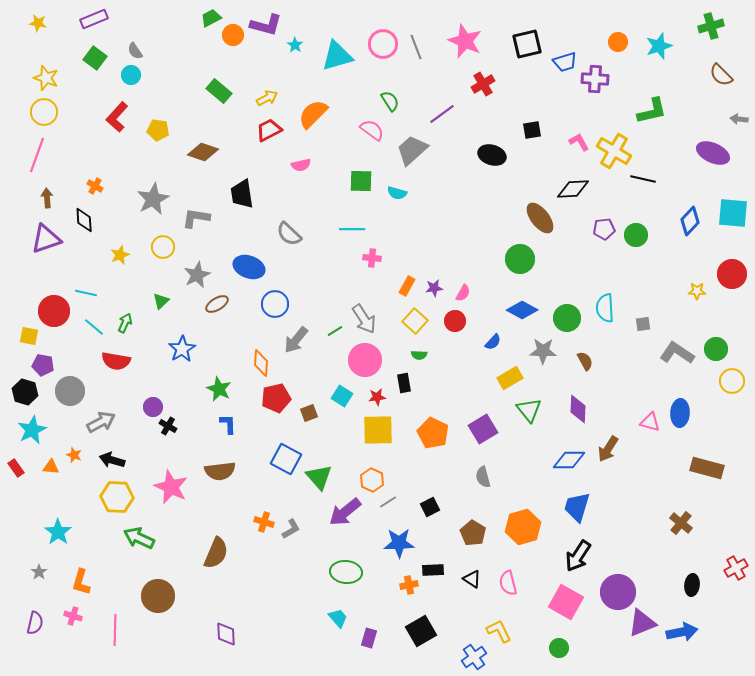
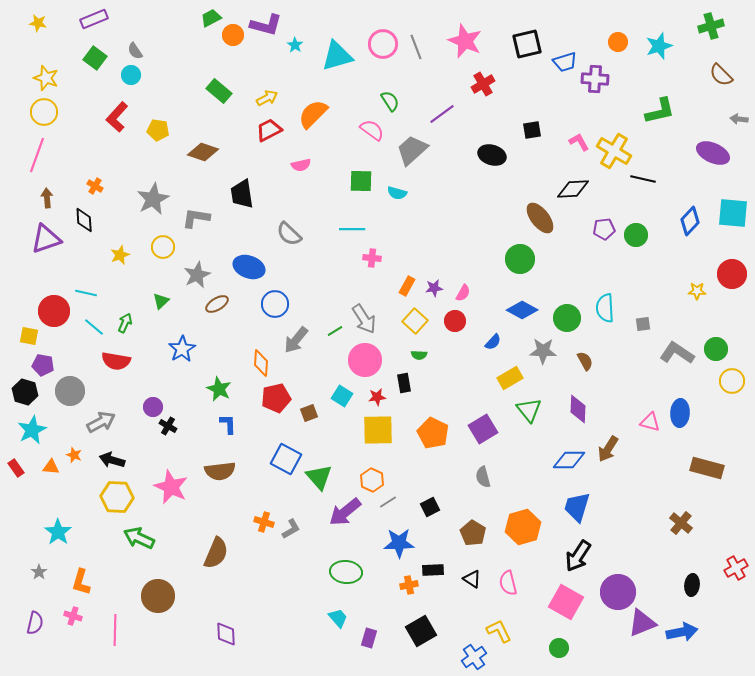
green L-shape at (652, 111): moved 8 px right
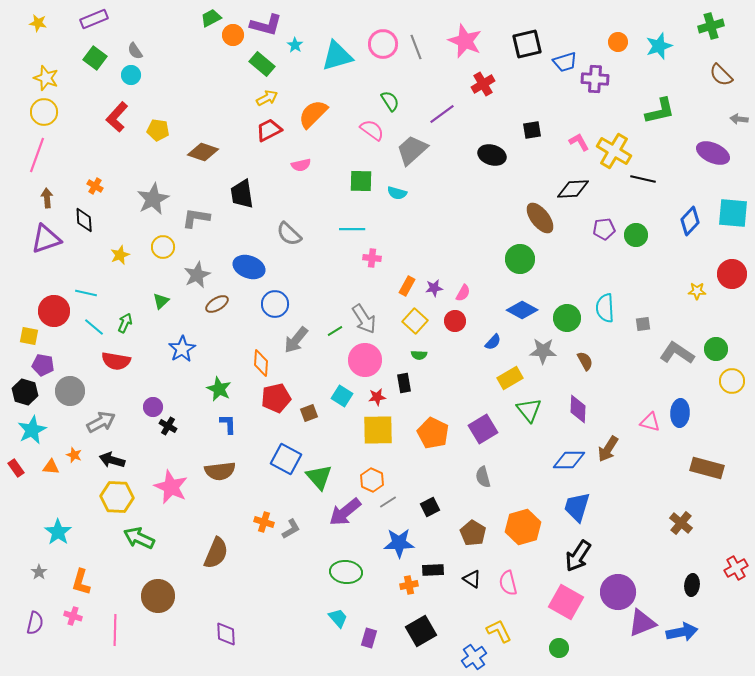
green rectangle at (219, 91): moved 43 px right, 27 px up
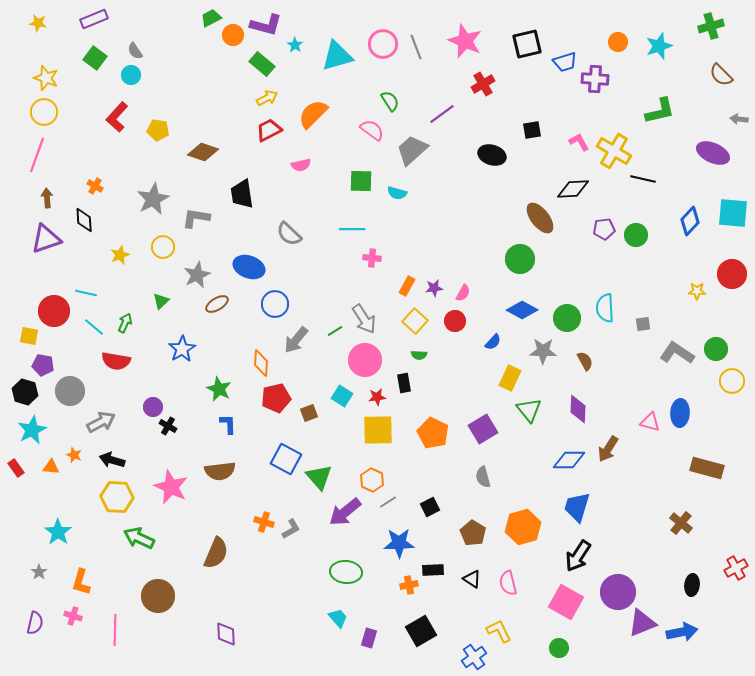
yellow rectangle at (510, 378): rotated 35 degrees counterclockwise
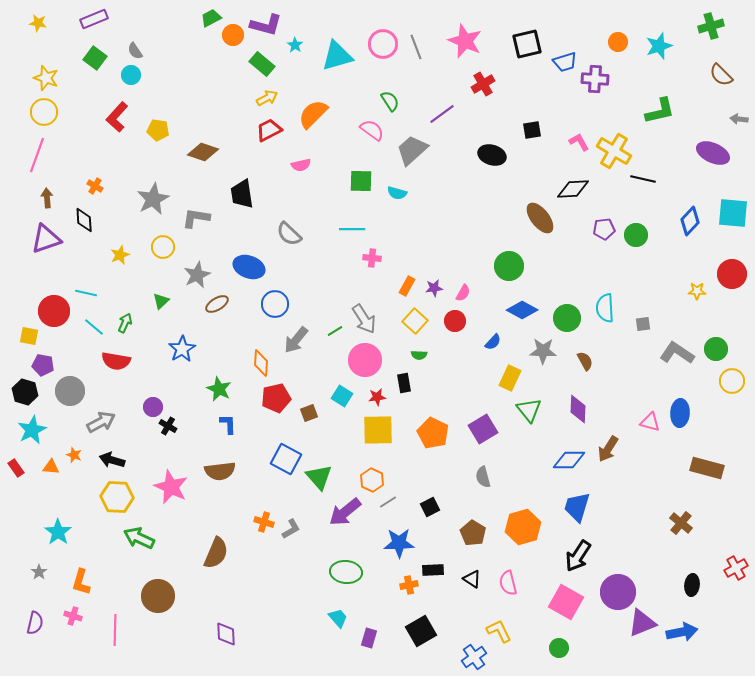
green circle at (520, 259): moved 11 px left, 7 px down
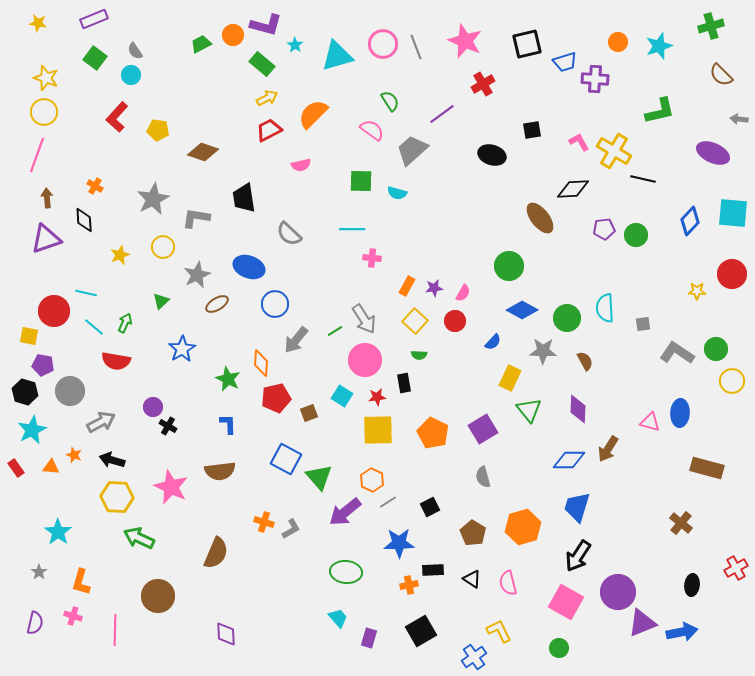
green trapezoid at (211, 18): moved 10 px left, 26 px down
black trapezoid at (242, 194): moved 2 px right, 4 px down
green star at (219, 389): moved 9 px right, 10 px up
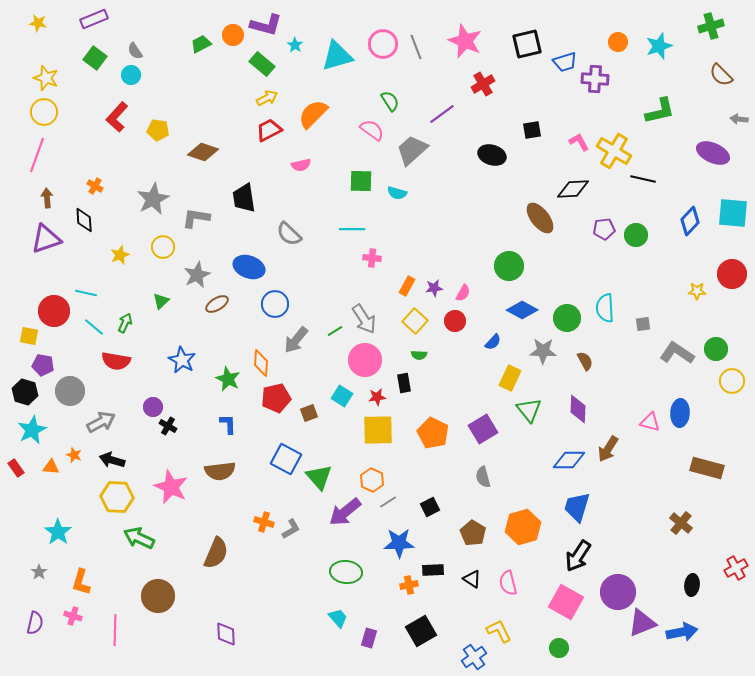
blue star at (182, 349): moved 11 px down; rotated 12 degrees counterclockwise
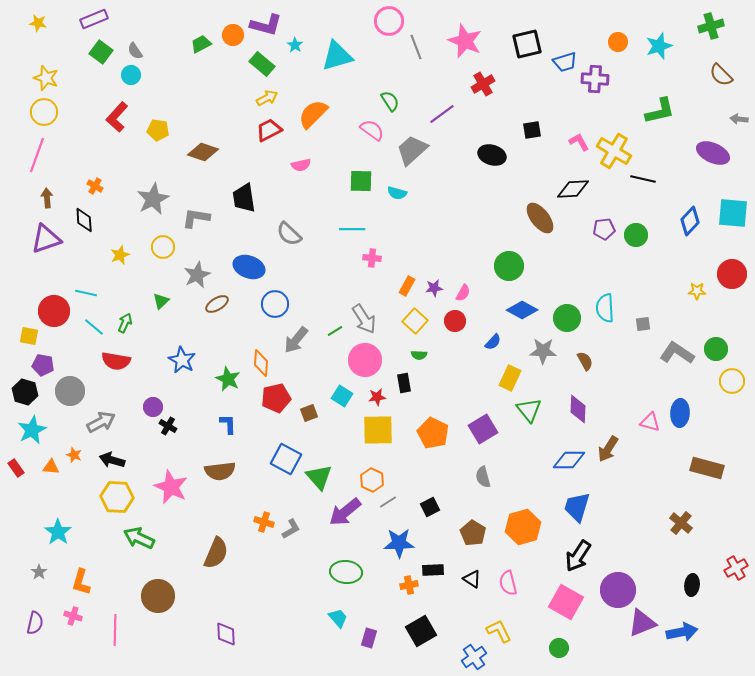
pink circle at (383, 44): moved 6 px right, 23 px up
green square at (95, 58): moved 6 px right, 6 px up
purple circle at (618, 592): moved 2 px up
